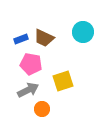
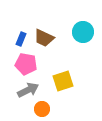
blue rectangle: rotated 48 degrees counterclockwise
pink pentagon: moved 5 px left
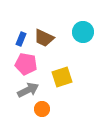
yellow square: moved 1 px left, 4 px up
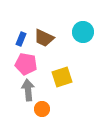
gray arrow: rotated 70 degrees counterclockwise
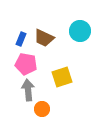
cyan circle: moved 3 px left, 1 px up
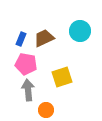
brown trapezoid: rotated 130 degrees clockwise
orange circle: moved 4 px right, 1 px down
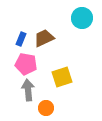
cyan circle: moved 2 px right, 13 px up
orange circle: moved 2 px up
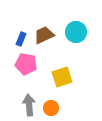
cyan circle: moved 6 px left, 14 px down
brown trapezoid: moved 3 px up
gray arrow: moved 1 px right, 15 px down
orange circle: moved 5 px right
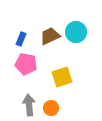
brown trapezoid: moved 6 px right, 1 px down
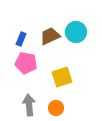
pink pentagon: moved 1 px up
orange circle: moved 5 px right
